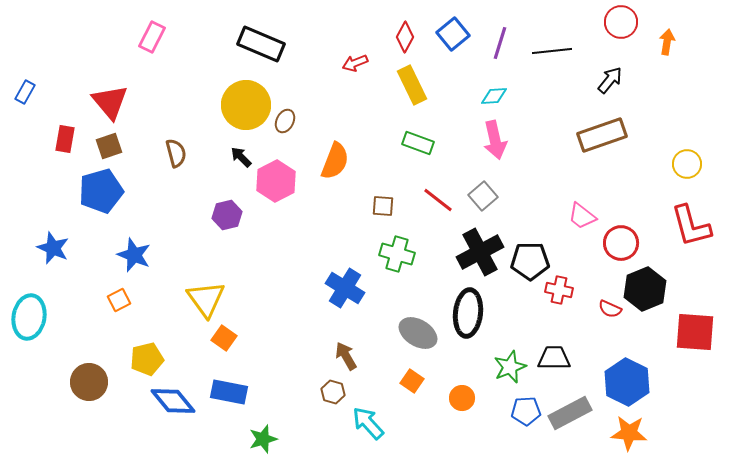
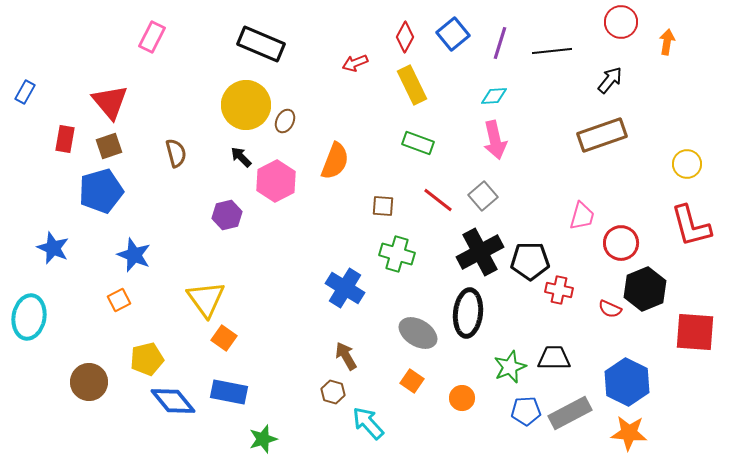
pink trapezoid at (582, 216): rotated 112 degrees counterclockwise
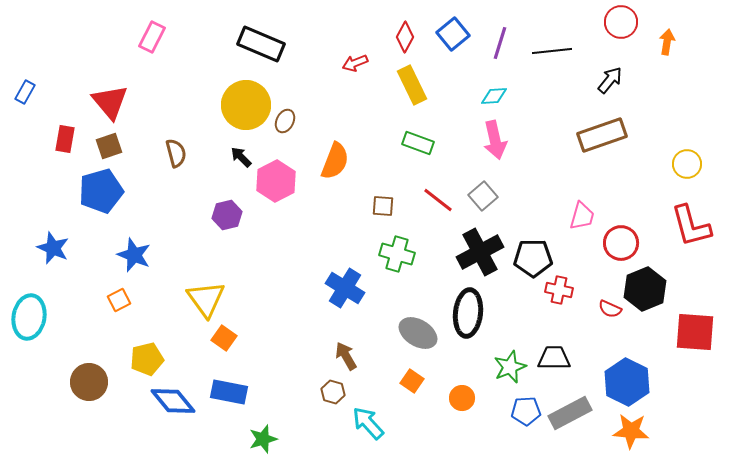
black pentagon at (530, 261): moved 3 px right, 3 px up
orange star at (629, 433): moved 2 px right, 2 px up
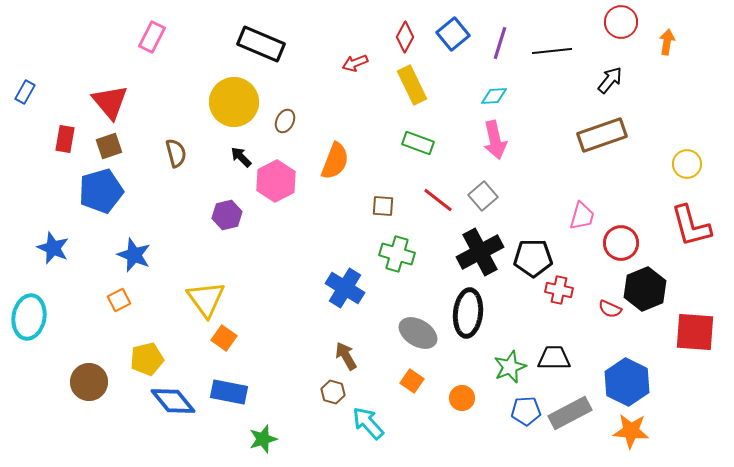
yellow circle at (246, 105): moved 12 px left, 3 px up
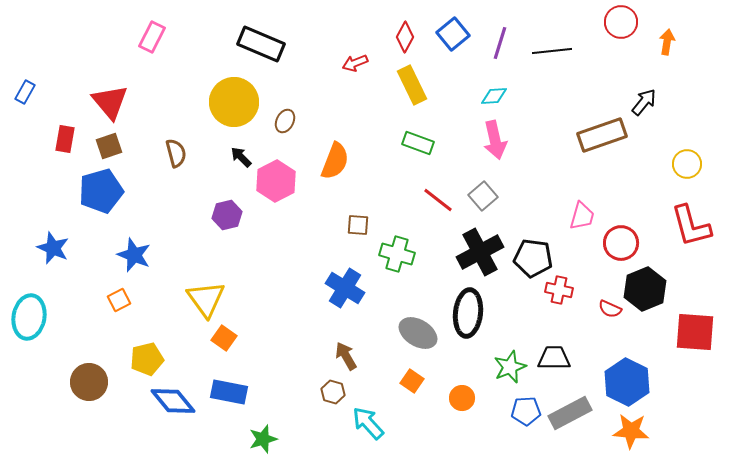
black arrow at (610, 80): moved 34 px right, 22 px down
brown square at (383, 206): moved 25 px left, 19 px down
black pentagon at (533, 258): rotated 9 degrees clockwise
